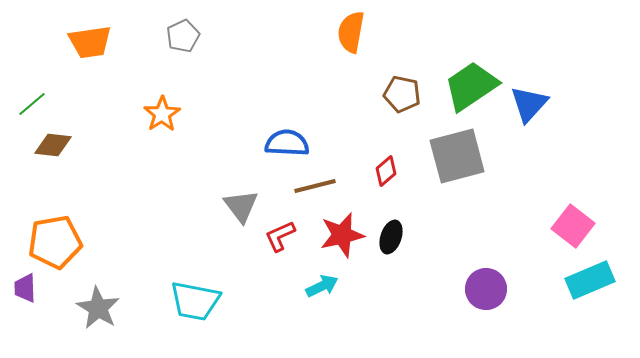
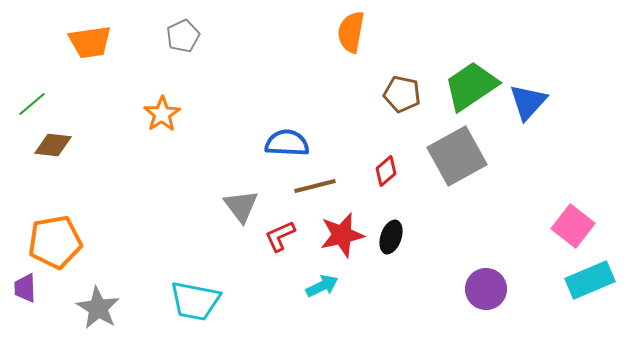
blue triangle: moved 1 px left, 2 px up
gray square: rotated 14 degrees counterclockwise
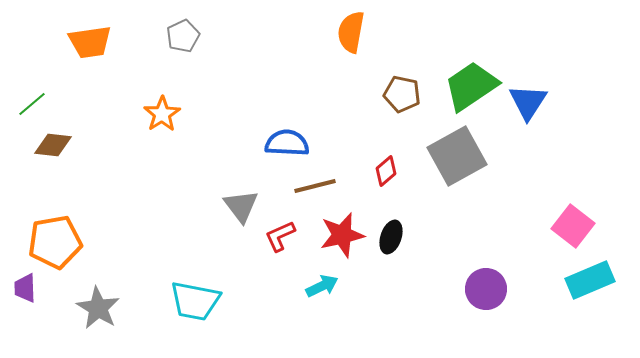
blue triangle: rotated 9 degrees counterclockwise
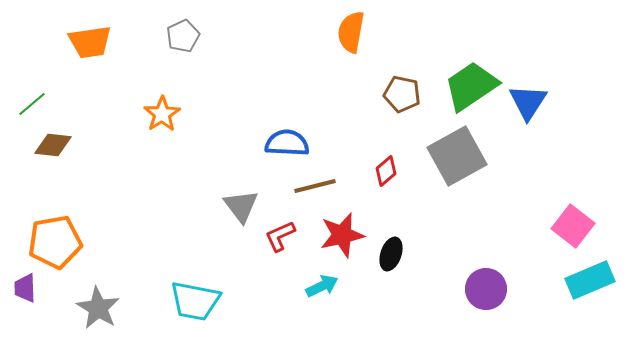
black ellipse: moved 17 px down
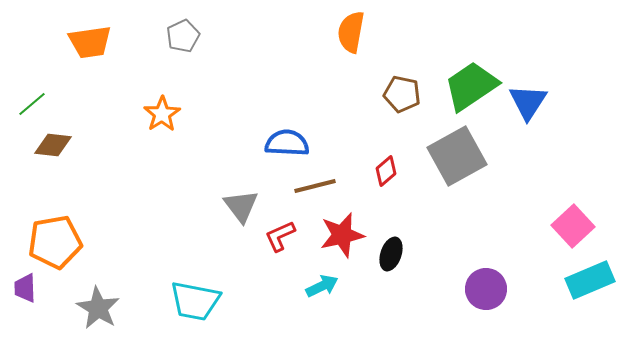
pink square: rotated 9 degrees clockwise
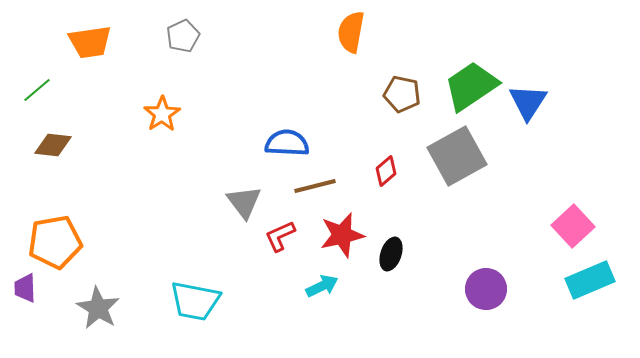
green line: moved 5 px right, 14 px up
gray triangle: moved 3 px right, 4 px up
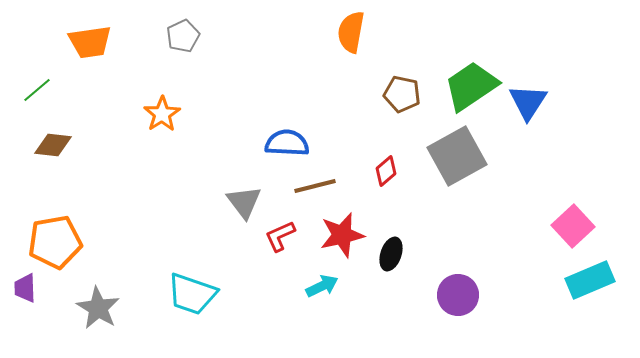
purple circle: moved 28 px left, 6 px down
cyan trapezoid: moved 3 px left, 7 px up; rotated 8 degrees clockwise
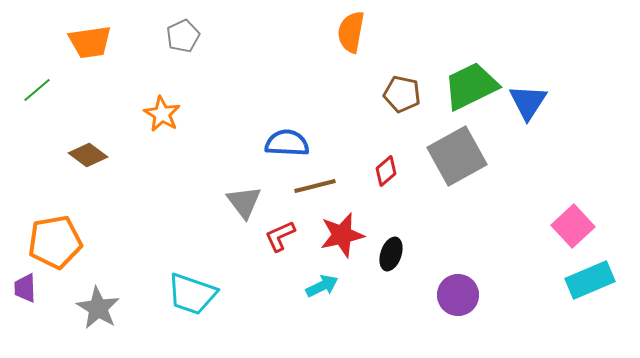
green trapezoid: rotated 8 degrees clockwise
orange star: rotated 9 degrees counterclockwise
brown diamond: moved 35 px right, 10 px down; rotated 30 degrees clockwise
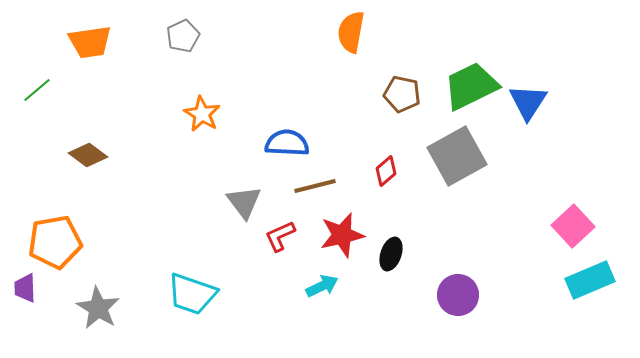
orange star: moved 40 px right
